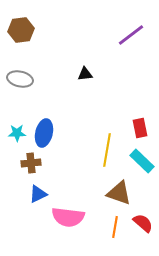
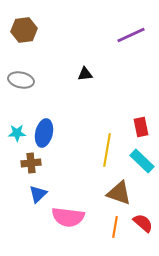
brown hexagon: moved 3 px right
purple line: rotated 12 degrees clockwise
gray ellipse: moved 1 px right, 1 px down
red rectangle: moved 1 px right, 1 px up
blue triangle: rotated 18 degrees counterclockwise
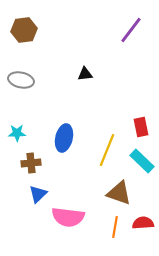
purple line: moved 5 px up; rotated 28 degrees counterclockwise
blue ellipse: moved 20 px right, 5 px down
yellow line: rotated 12 degrees clockwise
red semicircle: rotated 45 degrees counterclockwise
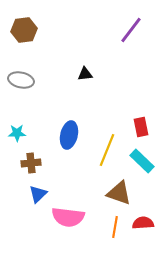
blue ellipse: moved 5 px right, 3 px up
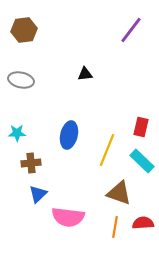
red rectangle: rotated 24 degrees clockwise
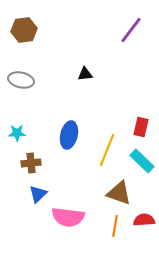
red semicircle: moved 1 px right, 3 px up
orange line: moved 1 px up
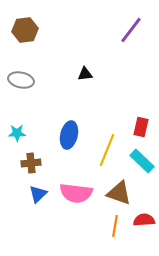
brown hexagon: moved 1 px right
pink semicircle: moved 8 px right, 24 px up
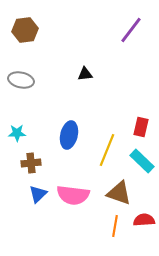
pink semicircle: moved 3 px left, 2 px down
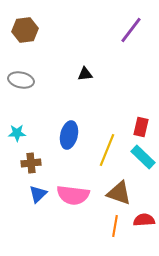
cyan rectangle: moved 1 px right, 4 px up
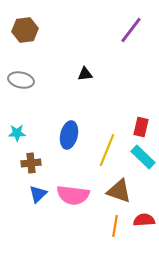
brown triangle: moved 2 px up
